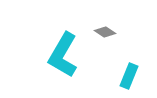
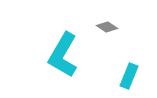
gray diamond: moved 2 px right, 5 px up
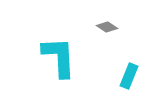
cyan L-shape: moved 4 px left, 2 px down; rotated 147 degrees clockwise
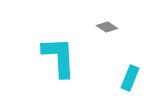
cyan rectangle: moved 1 px right, 2 px down
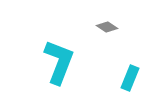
cyan L-shape: moved 5 px down; rotated 24 degrees clockwise
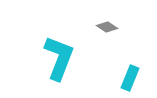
cyan L-shape: moved 4 px up
